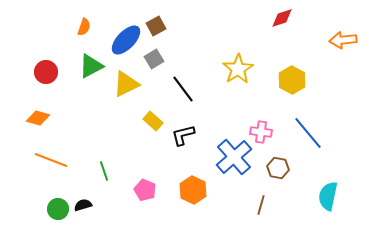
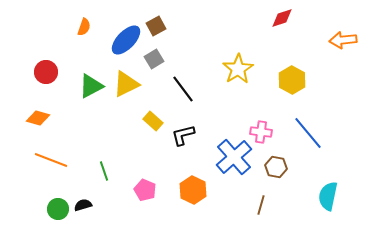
green triangle: moved 20 px down
brown hexagon: moved 2 px left, 1 px up
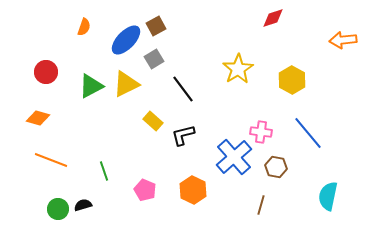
red diamond: moved 9 px left
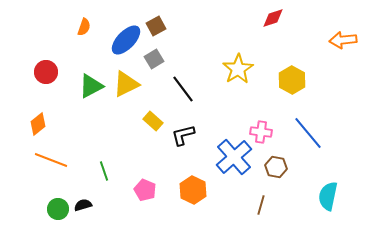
orange diamond: moved 6 px down; rotated 55 degrees counterclockwise
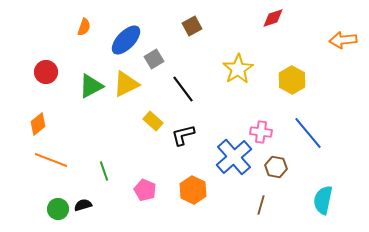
brown square: moved 36 px right
cyan semicircle: moved 5 px left, 4 px down
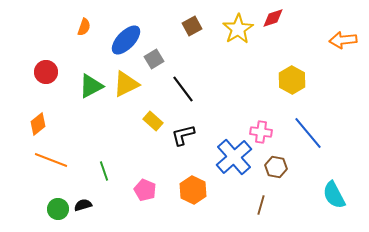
yellow star: moved 40 px up
cyan semicircle: moved 11 px right, 5 px up; rotated 40 degrees counterclockwise
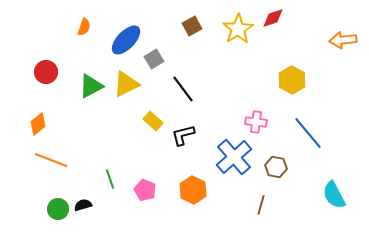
pink cross: moved 5 px left, 10 px up
green line: moved 6 px right, 8 px down
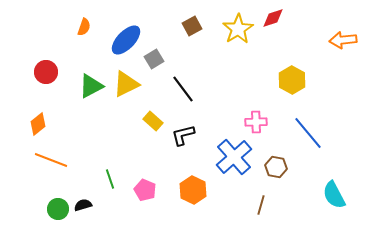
pink cross: rotated 10 degrees counterclockwise
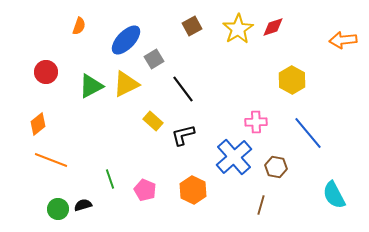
red diamond: moved 9 px down
orange semicircle: moved 5 px left, 1 px up
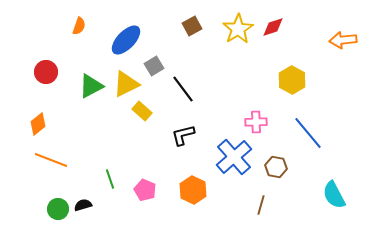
gray square: moved 7 px down
yellow rectangle: moved 11 px left, 10 px up
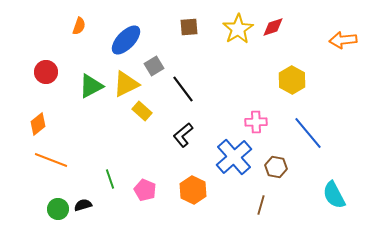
brown square: moved 3 px left, 1 px down; rotated 24 degrees clockwise
black L-shape: rotated 25 degrees counterclockwise
